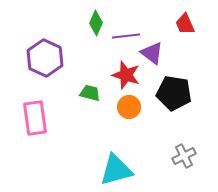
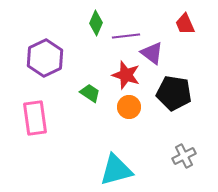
purple hexagon: rotated 9 degrees clockwise
green trapezoid: rotated 20 degrees clockwise
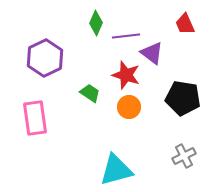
black pentagon: moved 9 px right, 5 px down
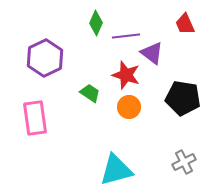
gray cross: moved 6 px down
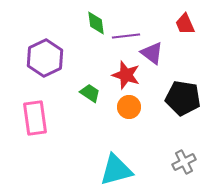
green diamond: rotated 30 degrees counterclockwise
